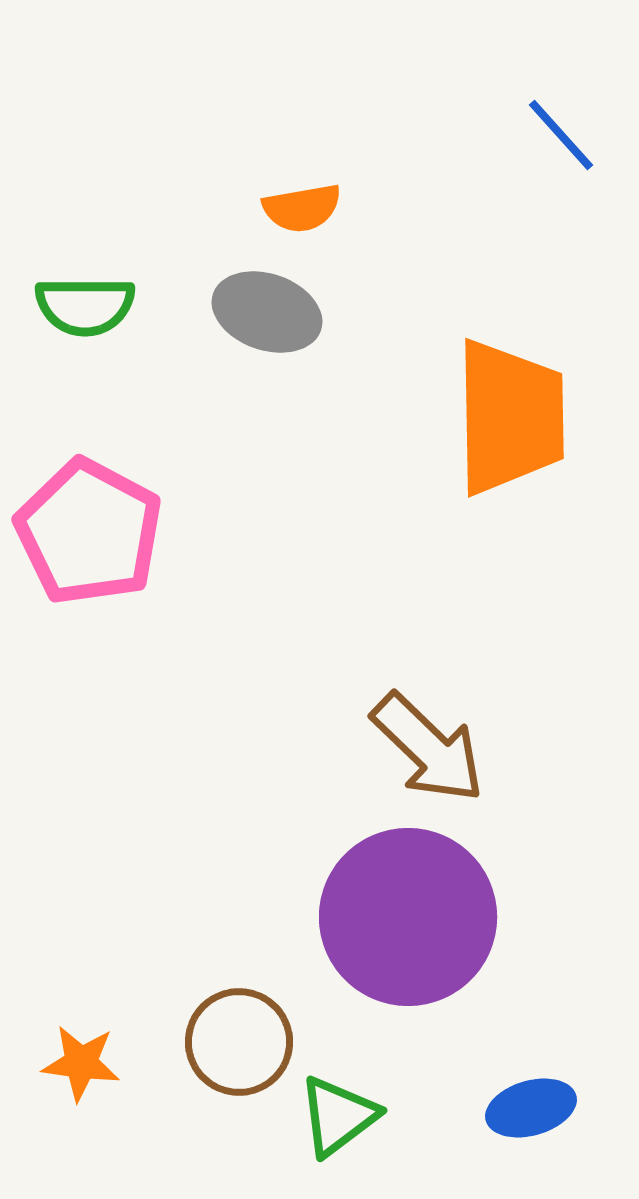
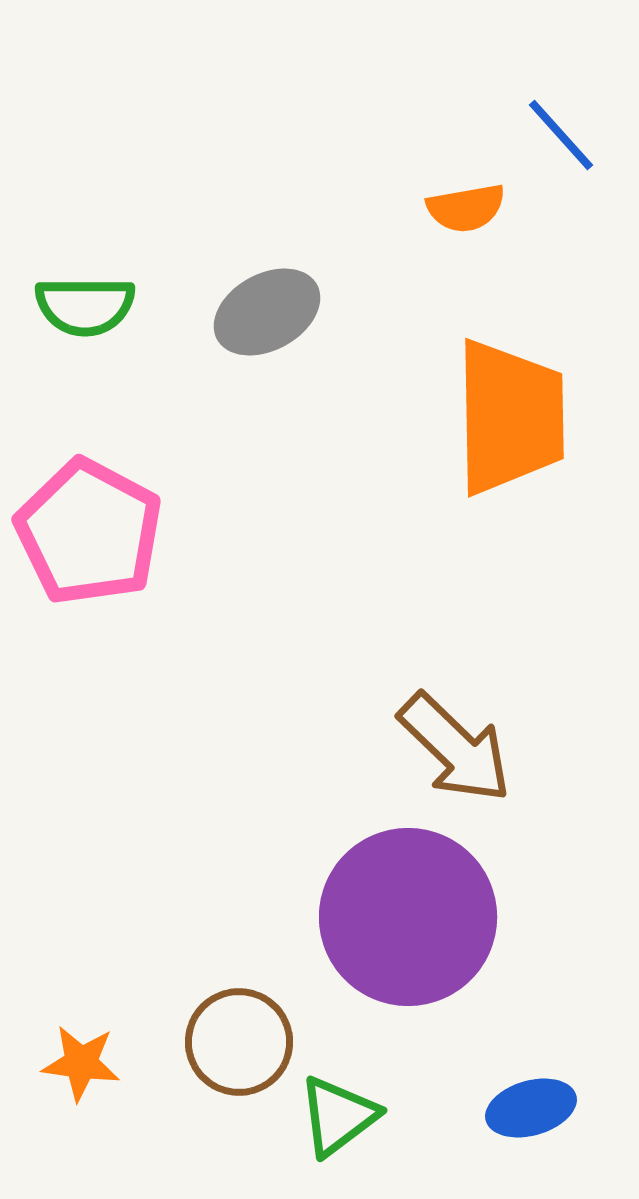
orange semicircle: moved 164 px right
gray ellipse: rotated 48 degrees counterclockwise
brown arrow: moved 27 px right
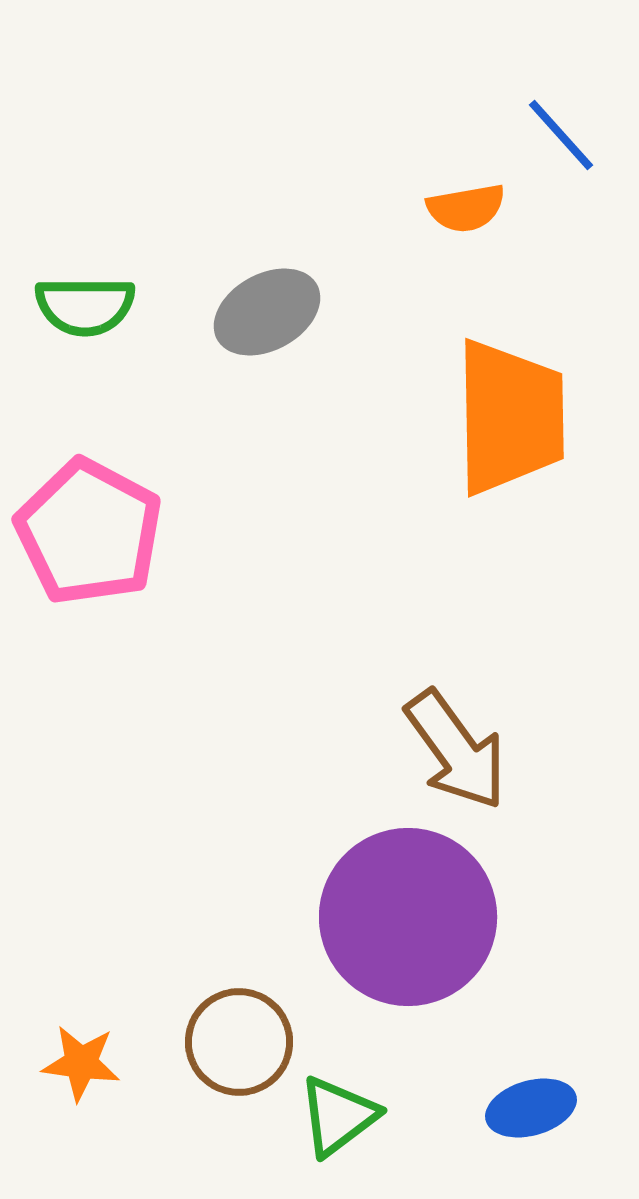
brown arrow: moved 1 px right, 2 px down; rotated 10 degrees clockwise
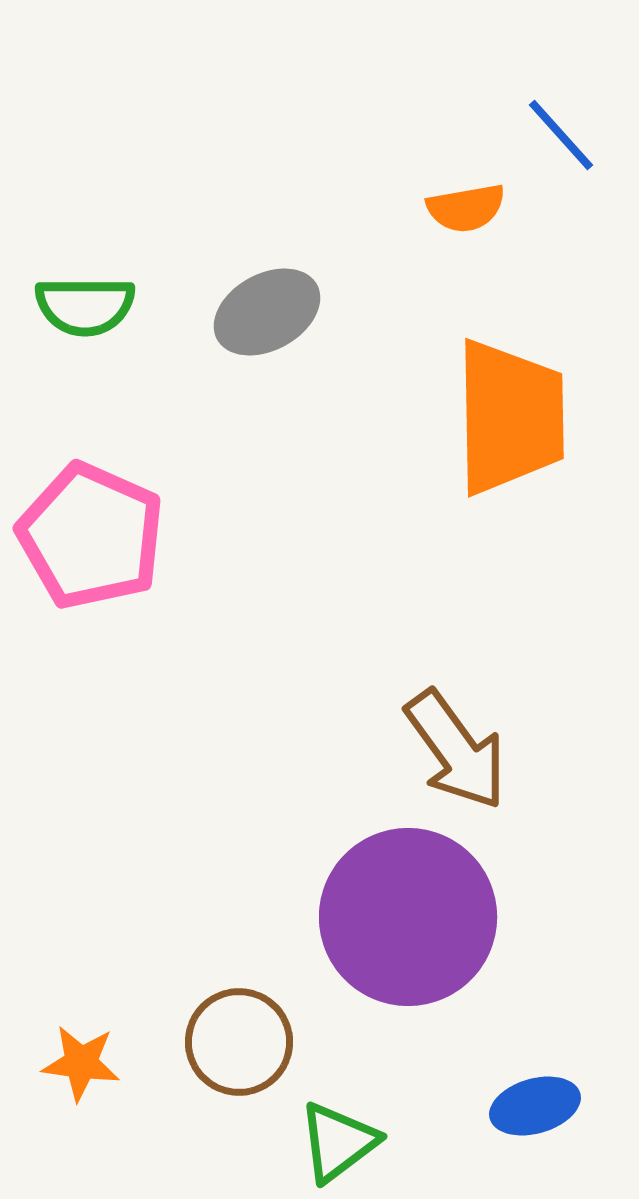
pink pentagon: moved 2 px right, 4 px down; rotated 4 degrees counterclockwise
blue ellipse: moved 4 px right, 2 px up
green triangle: moved 26 px down
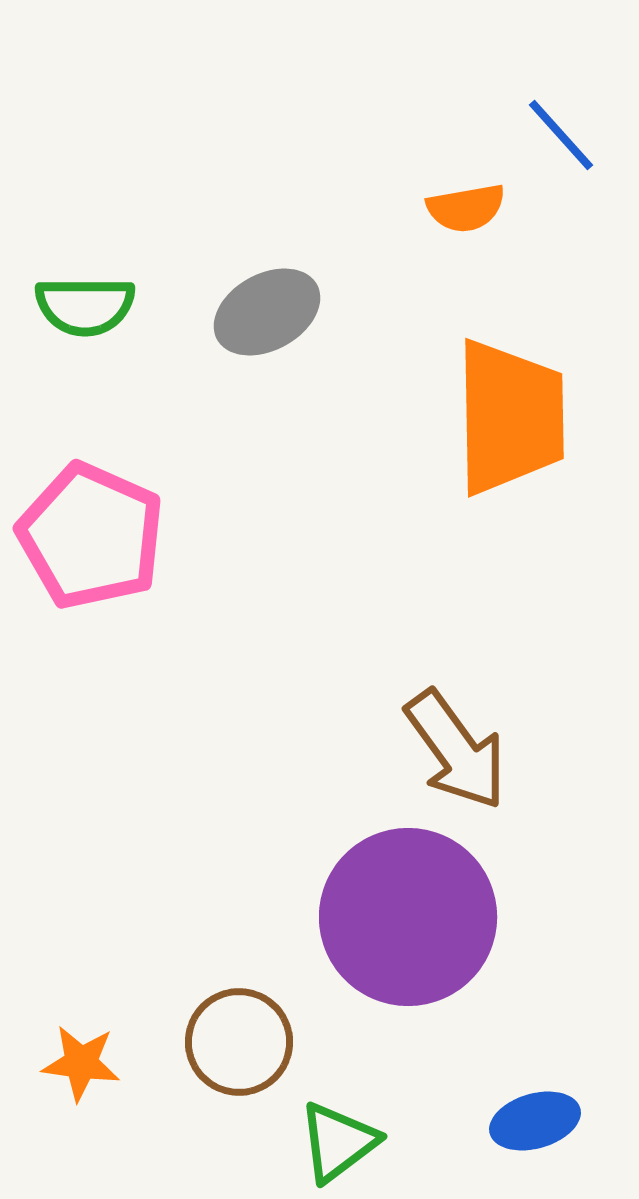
blue ellipse: moved 15 px down
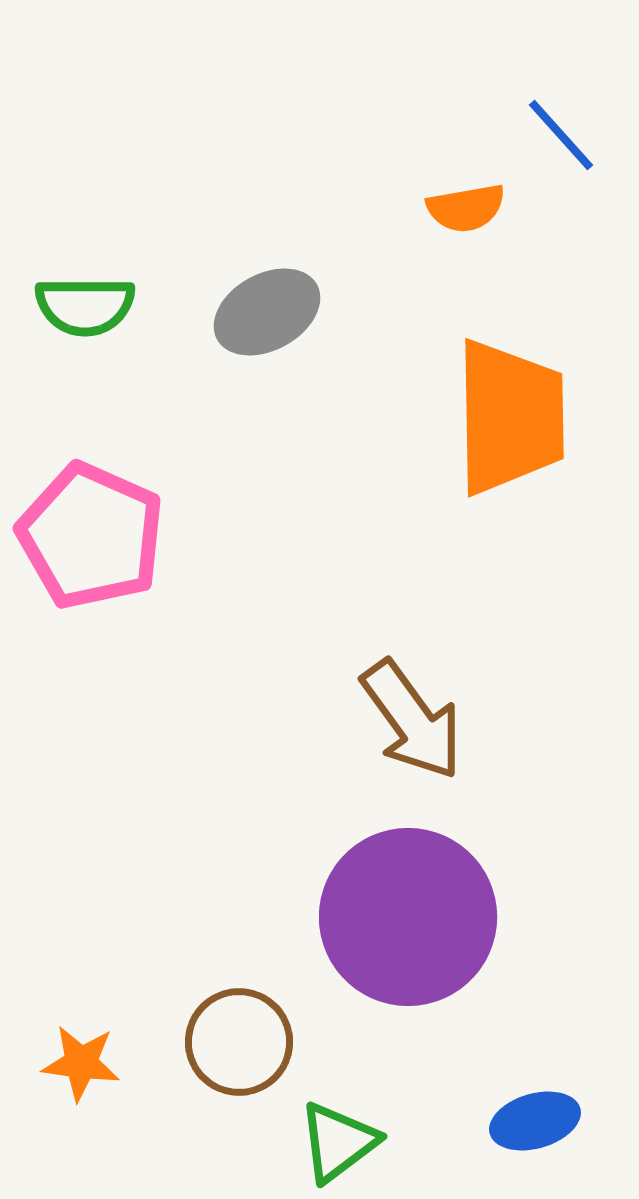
brown arrow: moved 44 px left, 30 px up
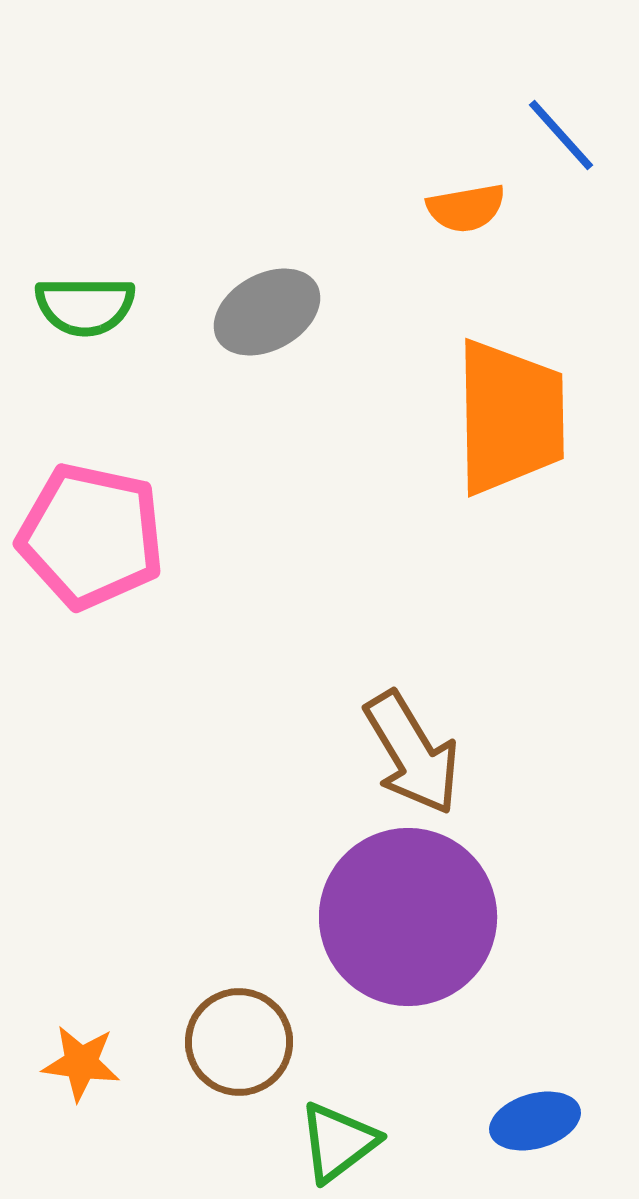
pink pentagon: rotated 12 degrees counterclockwise
brown arrow: moved 33 px down; rotated 5 degrees clockwise
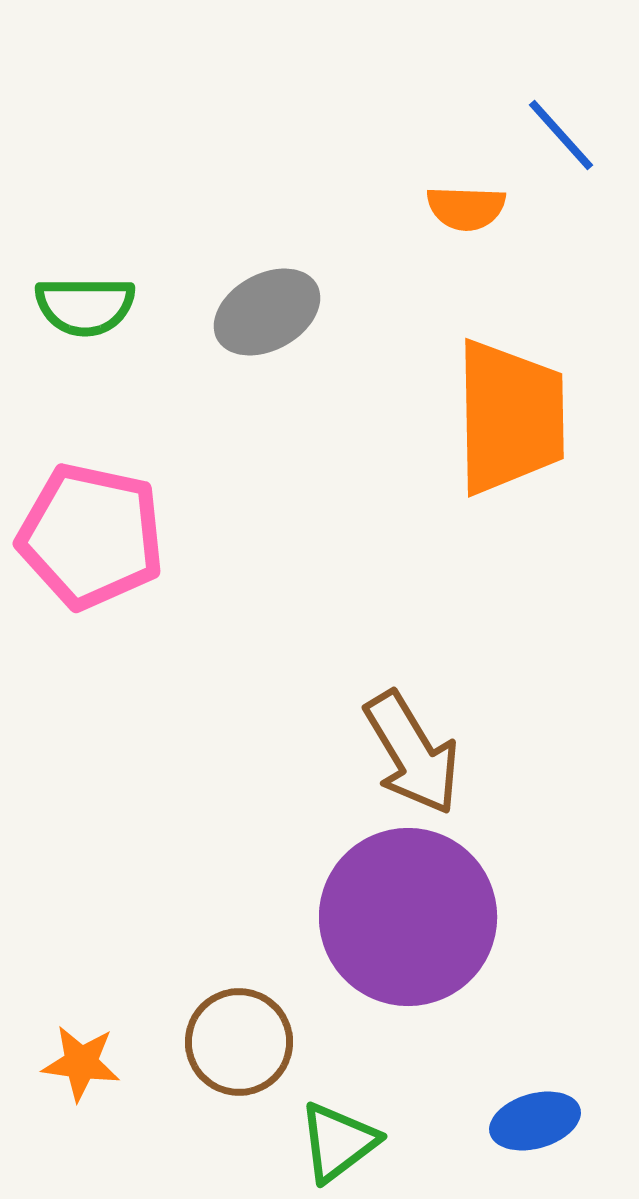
orange semicircle: rotated 12 degrees clockwise
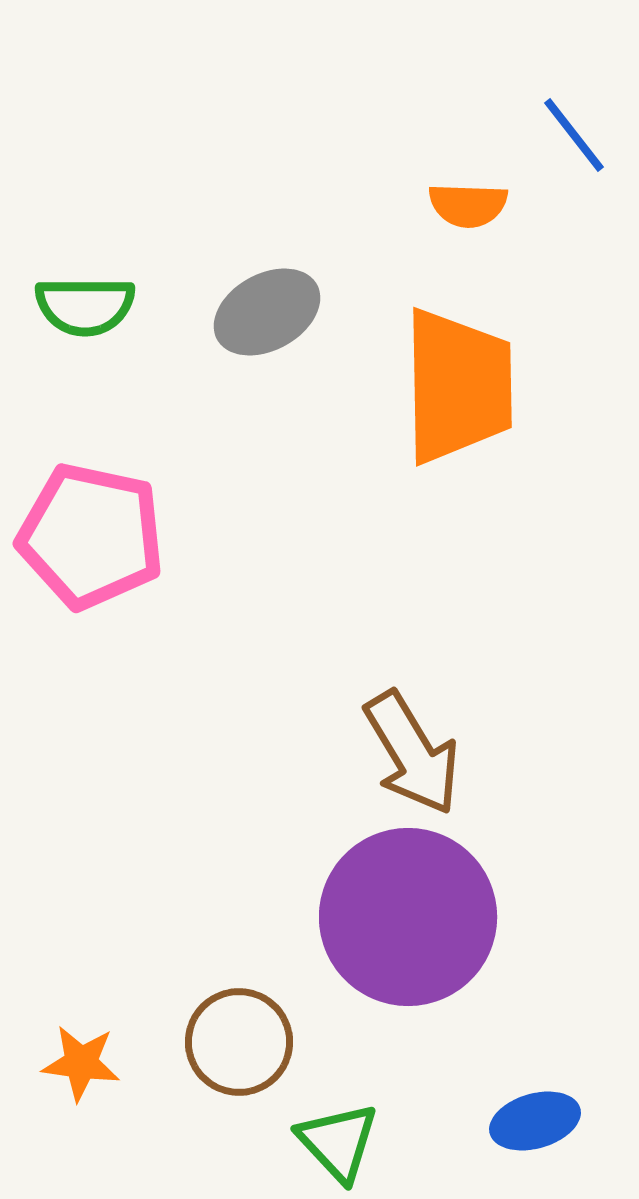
blue line: moved 13 px right; rotated 4 degrees clockwise
orange semicircle: moved 2 px right, 3 px up
orange trapezoid: moved 52 px left, 31 px up
green triangle: rotated 36 degrees counterclockwise
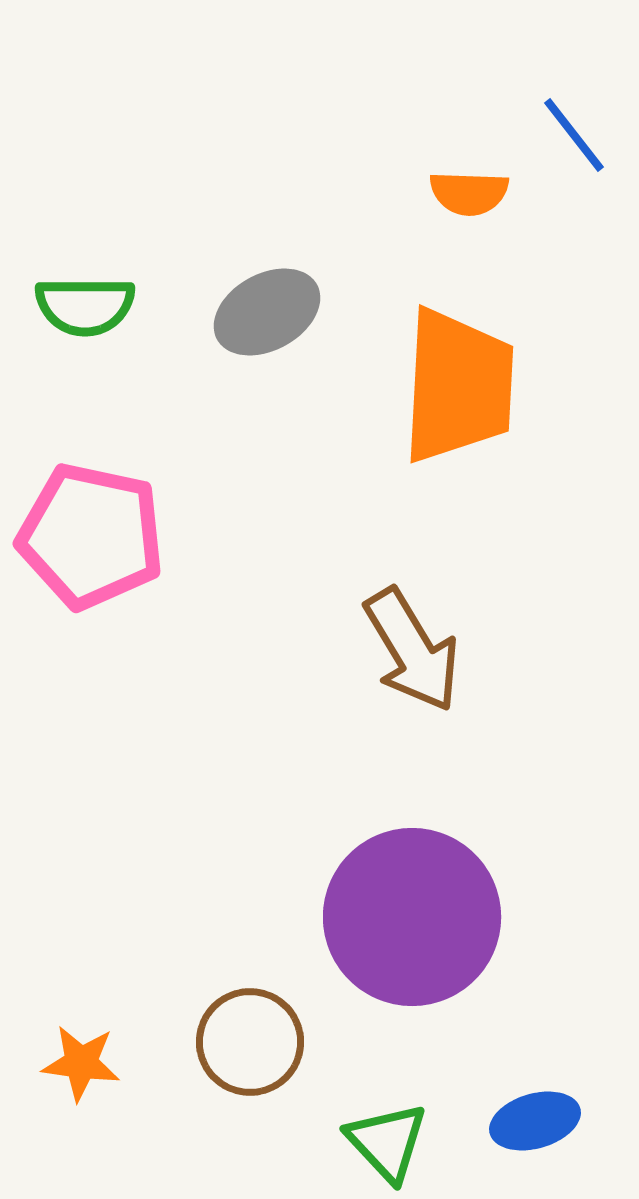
orange semicircle: moved 1 px right, 12 px up
orange trapezoid: rotated 4 degrees clockwise
brown arrow: moved 103 px up
purple circle: moved 4 px right
brown circle: moved 11 px right
green triangle: moved 49 px right
